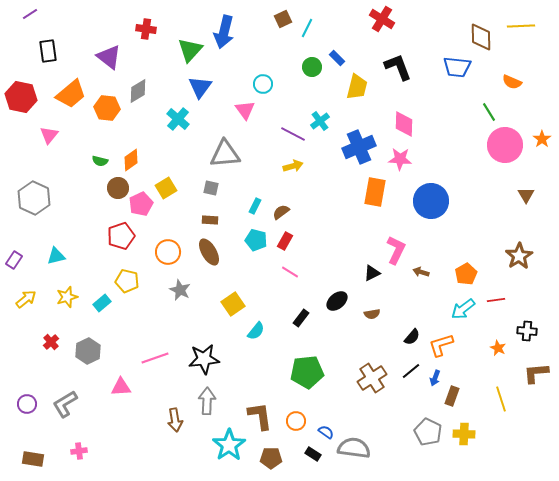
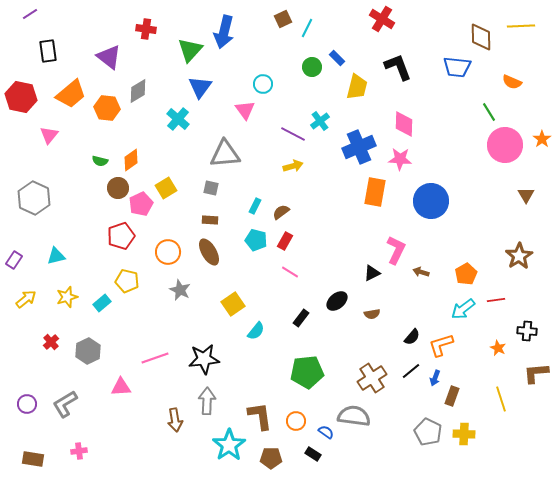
gray semicircle at (354, 448): moved 32 px up
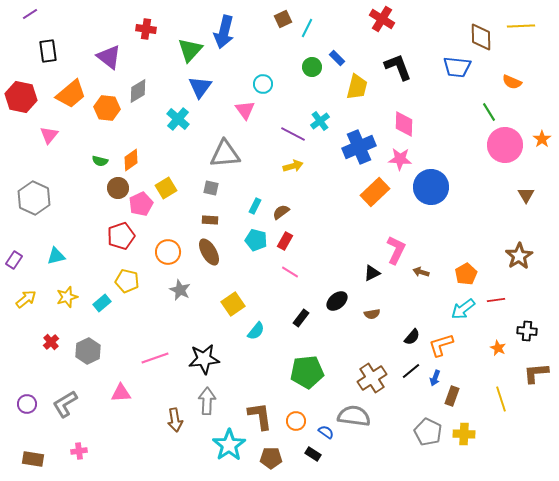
orange rectangle at (375, 192): rotated 36 degrees clockwise
blue circle at (431, 201): moved 14 px up
pink triangle at (121, 387): moved 6 px down
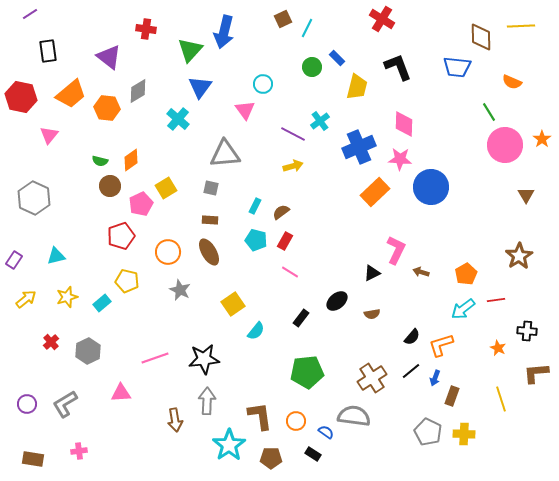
brown circle at (118, 188): moved 8 px left, 2 px up
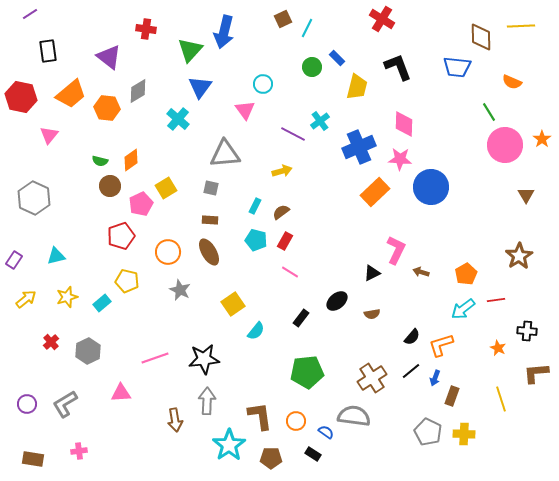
yellow arrow at (293, 166): moved 11 px left, 5 px down
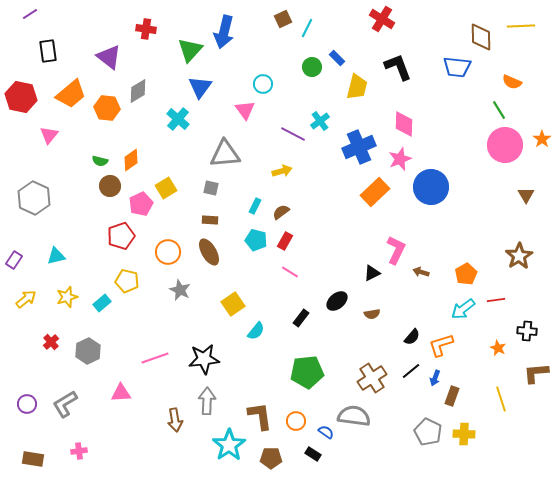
green line at (489, 112): moved 10 px right, 2 px up
pink star at (400, 159): rotated 25 degrees counterclockwise
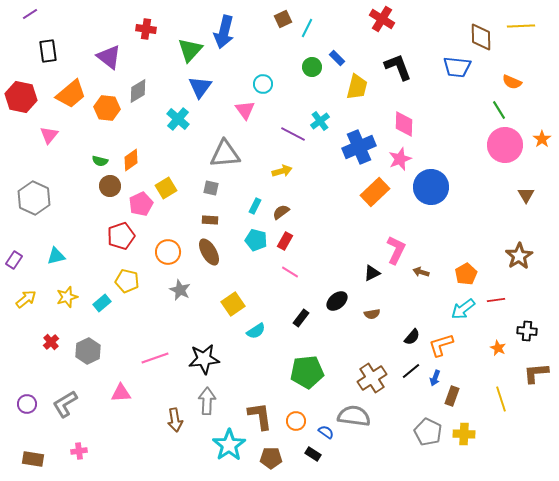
cyan semicircle at (256, 331): rotated 18 degrees clockwise
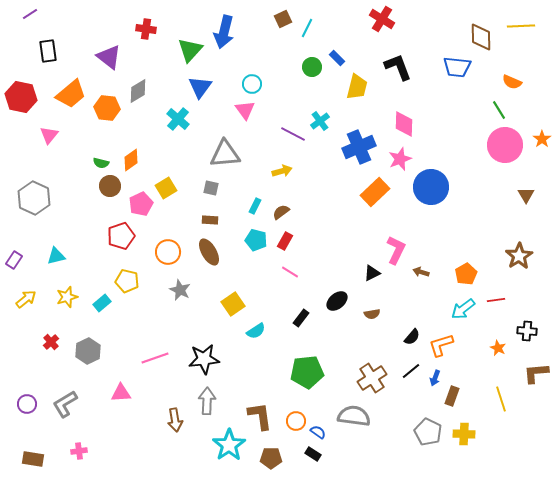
cyan circle at (263, 84): moved 11 px left
green semicircle at (100, 161): moved 1 px right, 2 px down
blue semicircle at (326, 432): moved 8 px left
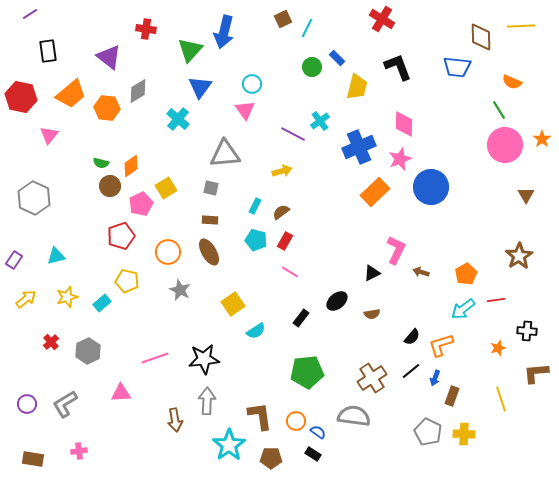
orange diamond at (131, 160): moved 6 px down
orange star at (498, 348): rotated 28 degrees clockwise
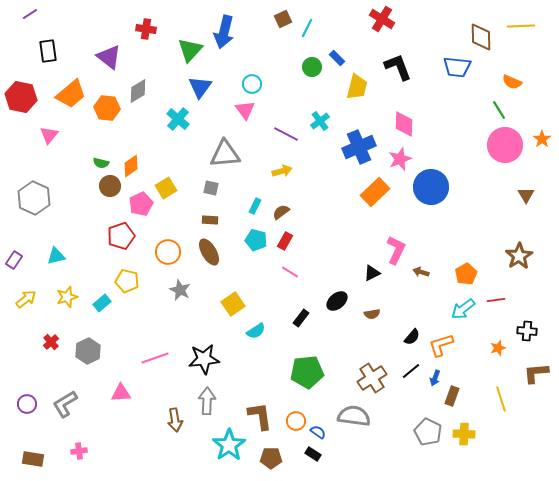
purple line at (293, 134): moved 7 px left
